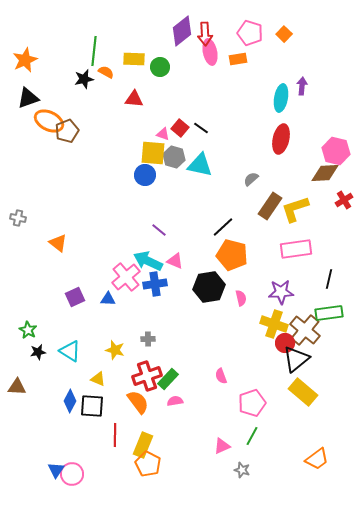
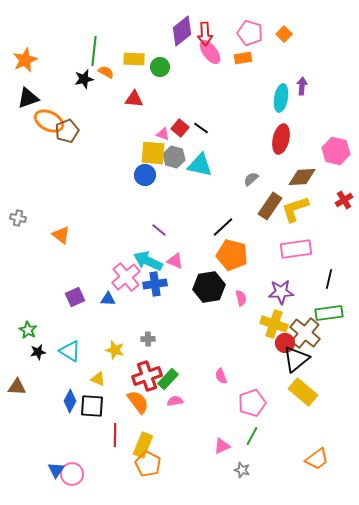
pink ellipse at (210, 52): rotated 25 degrees counterclockwise
orange rectangle at (238, 59): moved 5 px right, 1 px up
brown diamond at (325, 173): moved 23 px left, 4 px down
orange triangle at (58, 243): moved 3 px right, 8 px up
brown cross at (305, 330): moved 3 px down
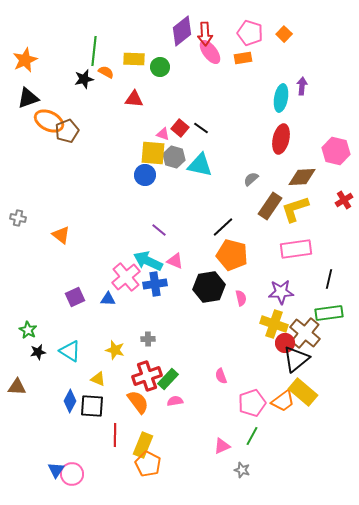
orange trapezoid at (317, 459): moved 34 px left, 58 px up
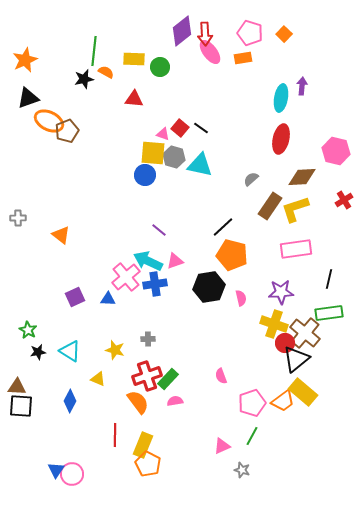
gray cross at (18, 218): rotated 14 degrees counterclockwise
pink triangle at (175, 261): rotated 42 degrees counterclockwise
black square at (92, 406): moved 71 px left
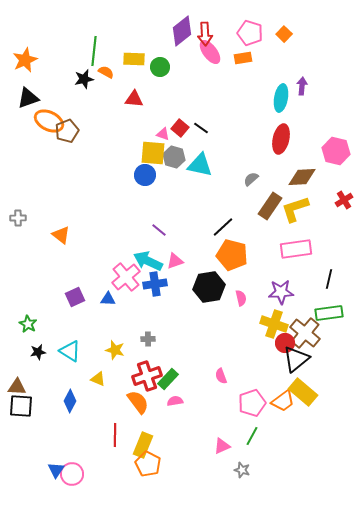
green star at (28, 330): moved 6 px up
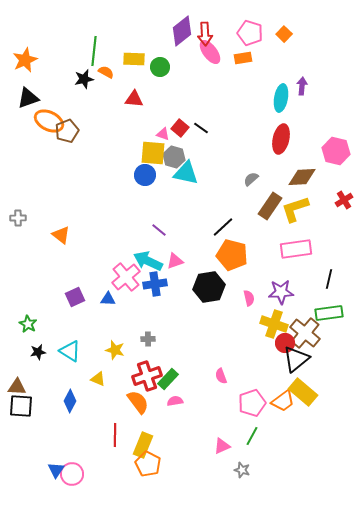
cyan triangle at (200, 165): moved 14 px left, 8 px down
pink semicircle at (241, 298): moved 8 px right
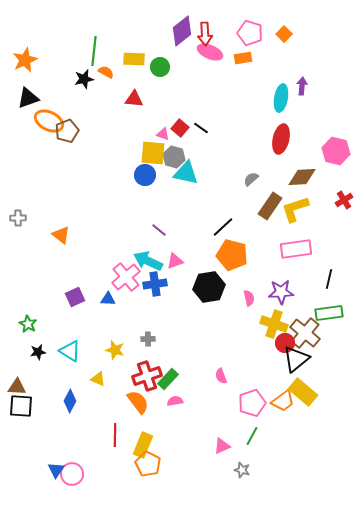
pink ellipse at (210, 52): rotated 30 degrees counterclockwise
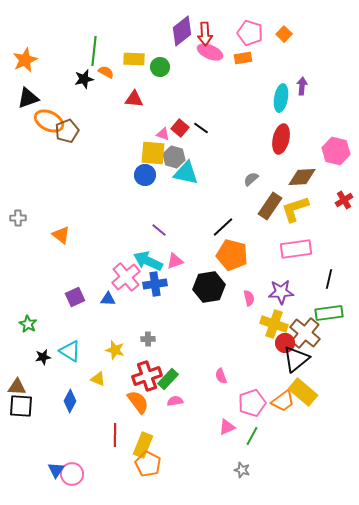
black star at (38, 352): moved 5 px right, 5 px down
pink triangle at (222, 446): moved 5 px right, 19 px up
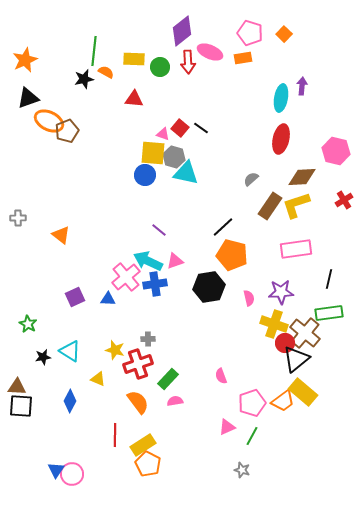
red arrow at (205, 34): moved 17 px left, 28 px down
yellow L-shape at (295, 209): moved 1 px right, 4 px up
red cross at (147, 376): moved 9 px left, 12 px up
yellow rectangle at (143, 445): rotated 35 degrees clockwise
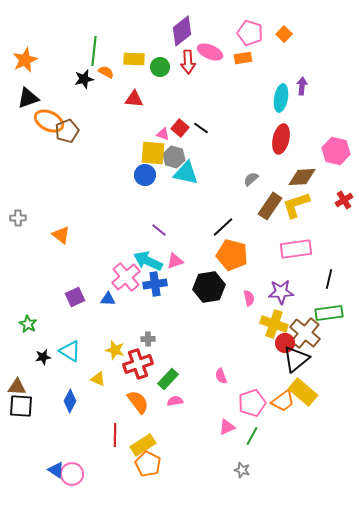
blue triangle at (56, 470): rotated 30 degrees counterclockwise
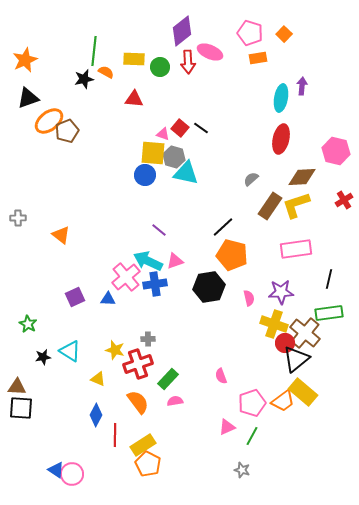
orange rectangle at (243, 58): moved 15 px right
orange ellipse at (49, 121): rotated 64 degrees counterclockwise
blue diamond at (70, 401): moved 26 px right, 14 px down
black square at (21, 406): moved 2 px down
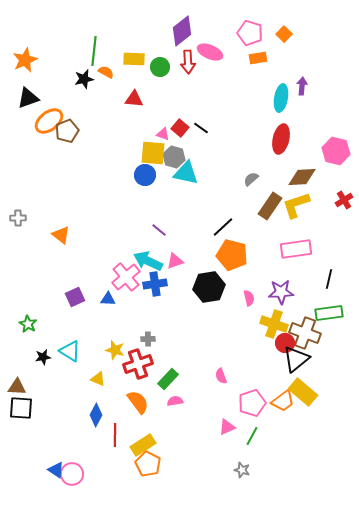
brown cross at (305, 333): rotated 20 degrees counterclockwise
